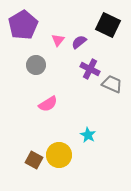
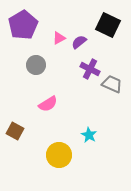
pink triangle: moved 1 px right, 2 px up; rotated 24 degrees clockwise
cyan star: moved 1 px right
brown square: moved 19 px left, 29 px up
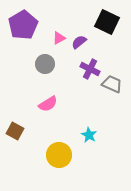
black square: moved 1 px left, 3 px up
gray circle: moved 9 px right, 1 px up
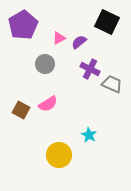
brown square: moved 6 px right, 21 px up
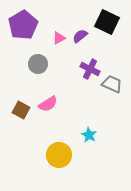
purple semicircle: moved 1 px right, 6 px up
gray circle: moved 7 px left
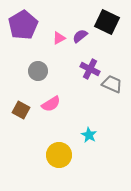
gray circle: moved 7 px down
pink semicircle: moved 3 px right
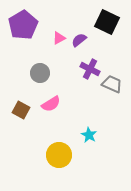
purple semicircle: moved 1 px left, 4 px down
gray circle: moved 2 px right, 2 px down
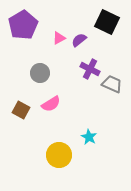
cyan star: moved 2 px down
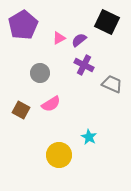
purple cross: moved 6 px left, 4 px up
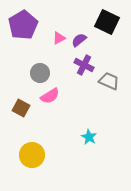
gray trapezoid: moved 3 px left, 3 px up
pink semicircle: moved 1 px left, 8 px up
brown square: moved 2 px up
yellow circle: moved 27 px left
